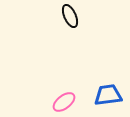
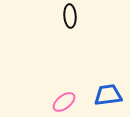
black ellipse: rotated 20 degrees clockwise
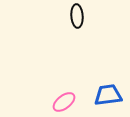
black ellipse: moved 7 px right
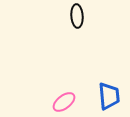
blue trapezoid: moved 1 px right, 1 px down; rotated 92 degrees clockwise
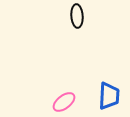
blue trapezoid: rotated 8 degrees clockwise
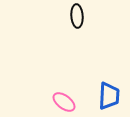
pink ellipse: rotated 75 degrees clockwise
